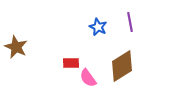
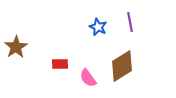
brown star: rotated 15 degrees clockwise
red rectangle: moved 11 px left, 1 px down
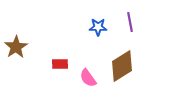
blue star: rotated 24 degrees counterclockwise
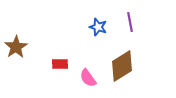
blue star: rotated 18 degrees clockwise
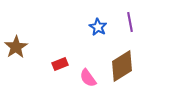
blue star: rotated 12 degrees clockwise
red rectangle: rotated 21 degrees counterclockwise
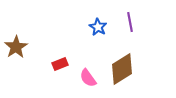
brown diamond: moved 3 px down
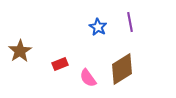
brown star: moved 4 px right, 4 px down
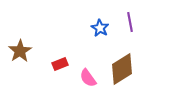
blue star: moved 2 px right, 1 px down
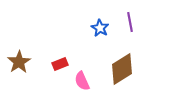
brown star: moved 1 px left, 11 px down
pink semicircle: moved 6 px left, 3 px down; rotated 12 degrees clockwise
